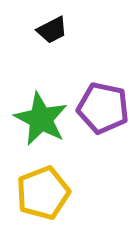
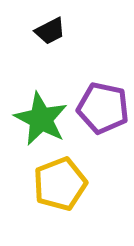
black trapezoid: moved 2 px left, 1 px down
yellow pentagon: moved 17 px right, 9 px up
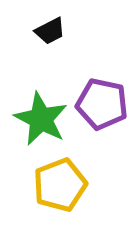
purple pentagon: moved 1 px left, 4 px up
yellow pentagon: moved 1 px down
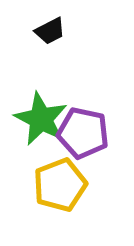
purple pentagon: moved 19 px left, 29 px down
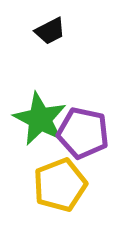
green star: moved 1 px left
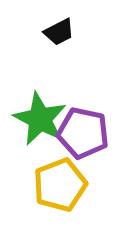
black trapezoid: moved 9 px right, 1 px down
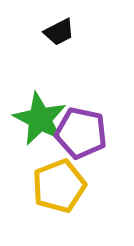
purple pentagon: moved 2 px left
yellow pentagon: moved 1 px left, 1 px down
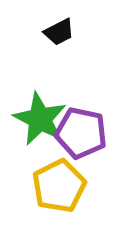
yellow pentagon: rotated 6 degrees counterclockwise
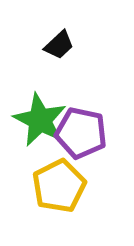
black trapezoid: moved 13 px down; rotated 16 degrees counterclockwise
green star: moved 1 px down
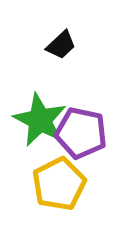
black trapezoid: moved 2 px right
yellow pentagon: moved 2 px up
